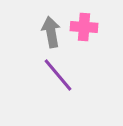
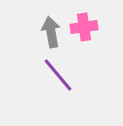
pink cross: rotated 12 degrees counterclockwise
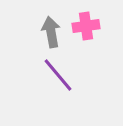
pink cross: moved 2 px right, 1 px up
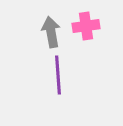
purple line: rotated 36 degrees clockwise
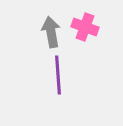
pink cross: moved 1 px left, 1 px down; rotated 28 degrees clockwise
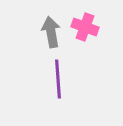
purple line: moved 4 px down
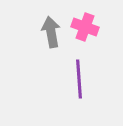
purple line: moved 21 px right
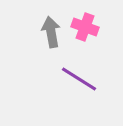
purple line: rotated 54 degrees counterclockwise
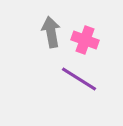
pink cross: moved 13 px down
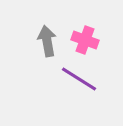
gray arrow: moved 4 px left, 9 px down
